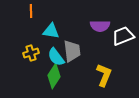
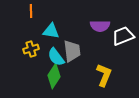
yellow cross: moved 4 px up
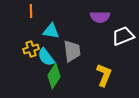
purple semicircle: moved 9 px up
cyan semicircle: moved 10 px left
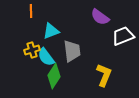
purple semicircle: rotated 36 degrees clockwise
cyan triangle: rotated 30 degrees counterclockwise
yellow cross: moved 1 px right, 1 px down
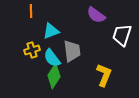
purple semicircle: moved 4 px left, 2 px up
white trapezoid: moved 1 px left, 1 px up; rotated 50 degrees counterclockwise
cyan semicircle: moved 6 px right, 1 px down
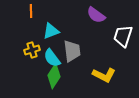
white trapezoid: moved 1 px right, 1 px down
yellow L-shape: rotated 95 degrees clockwise
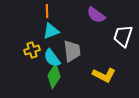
orange line: moved 16 px right
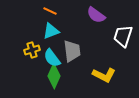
orange line: moved 3 px right; rotated 64 degrees counterclockwise
green diamond: rotated 10 degrees counterclockwise
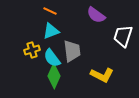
yellow L-shape: moved 2 px left
